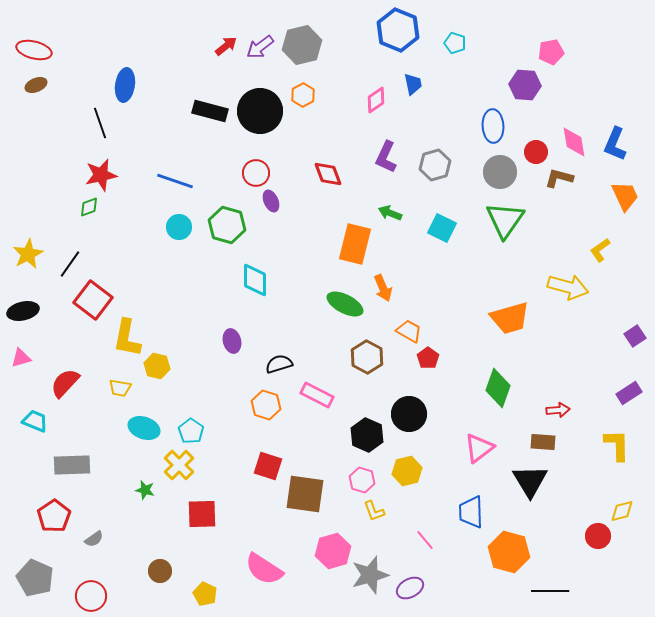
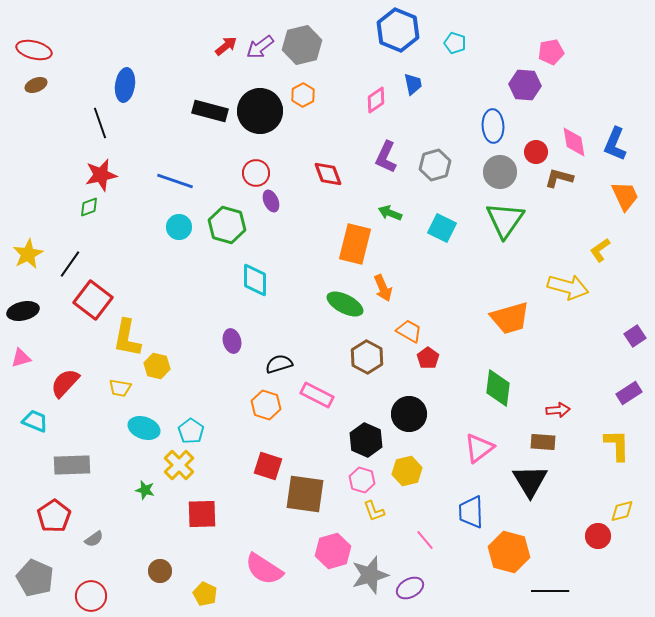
green diamond at (498, 388): rotated 12 degrees counterclockwise
black hexagon at (367, 435): moved 1 px left, 5 px down
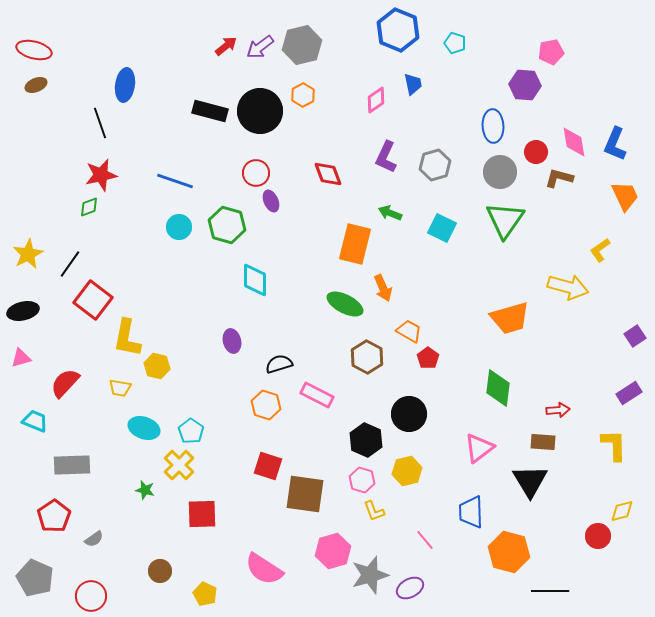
yellow L-shape at (617, 445): moved 3 px left
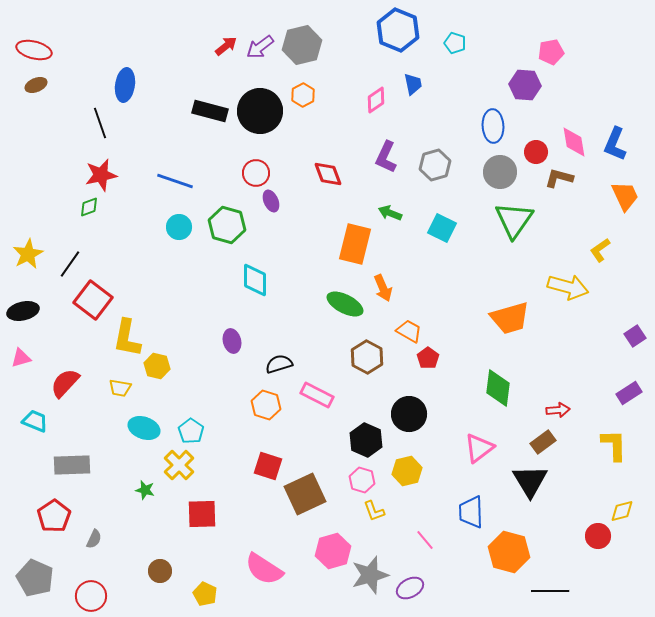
green triangle at (505, 220): moved 9 px right
brown rectangle at (543, 442): rotated 40 degrees counterclockwise
brown square at (305, 494): rotated 33 degrees counterclockwise
gray semicircle at (94, 539): rotated 30 degrees counterclockwise
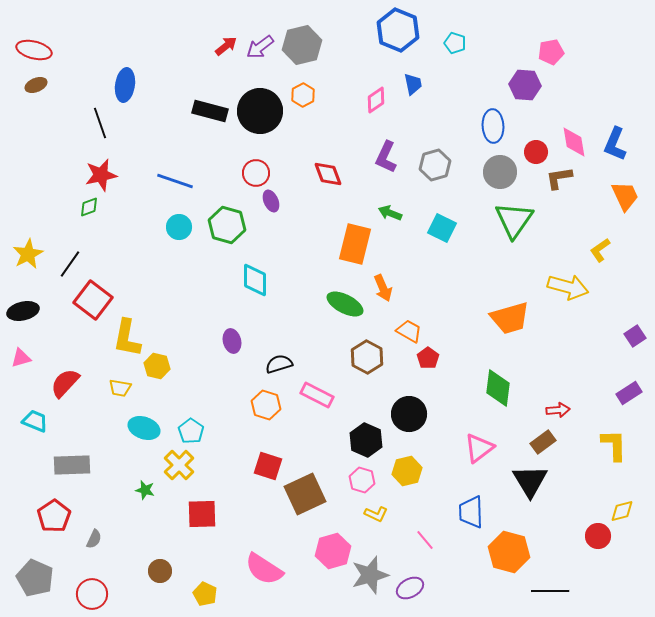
brown L-shape at (559, 178): rotated 24 degrees counterclockwise
yellow L-shape at (374, 511): moved 2 px right, 3 px down; rotated 45 degrees counterclockwise
red circle at (91, 596): moved 1 px right, 2 px up
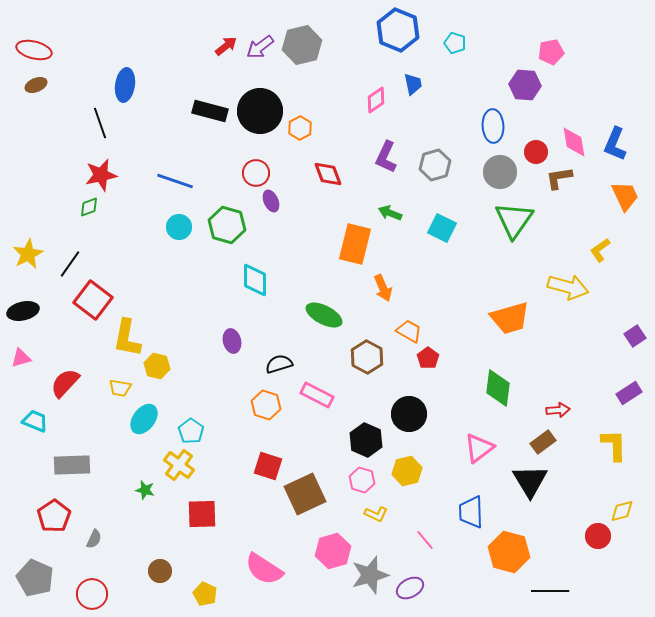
orange hexagon at (303, 95): moved 3 px left, 33 px down
green ellipse at (345, 304): moved 21 px left, 11 px down
cyan ellipse at (144, 428): moved 9 px up; rotated 72 degrees counterclockwise
yellow cross at (179, 465): rotated 8 degrees counterclockwise
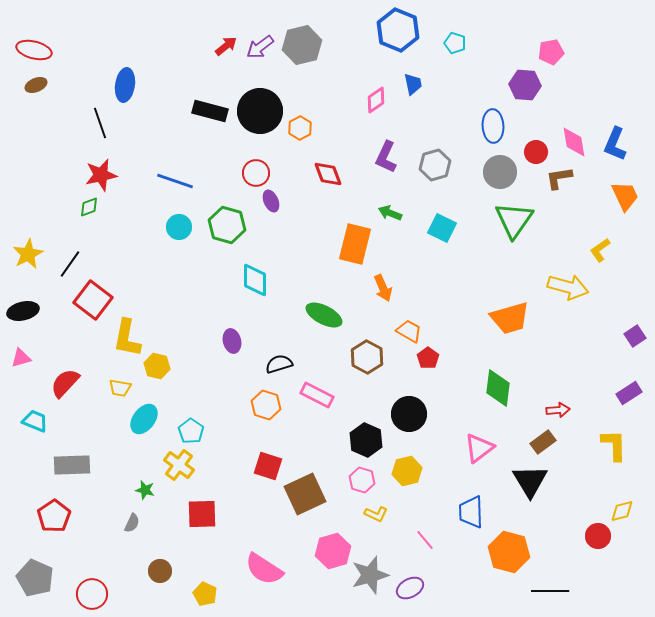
gray semicircle at (94, 539): moved 38 px right, 16 px up
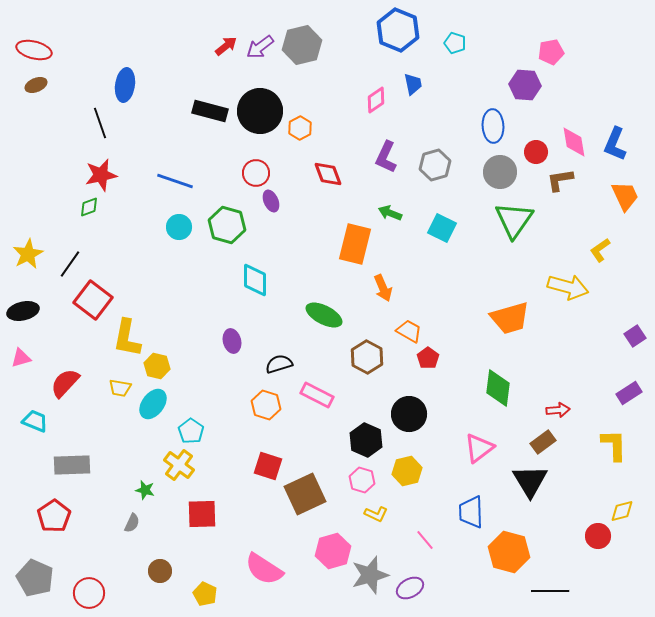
brown L-shape at (559, 178): moved 1 px right, 2 px down
cyan ellipse at (144, 419): moved 9 px right, 15 px up
red circle at (92, 594): moved 3 px left, 1 px up
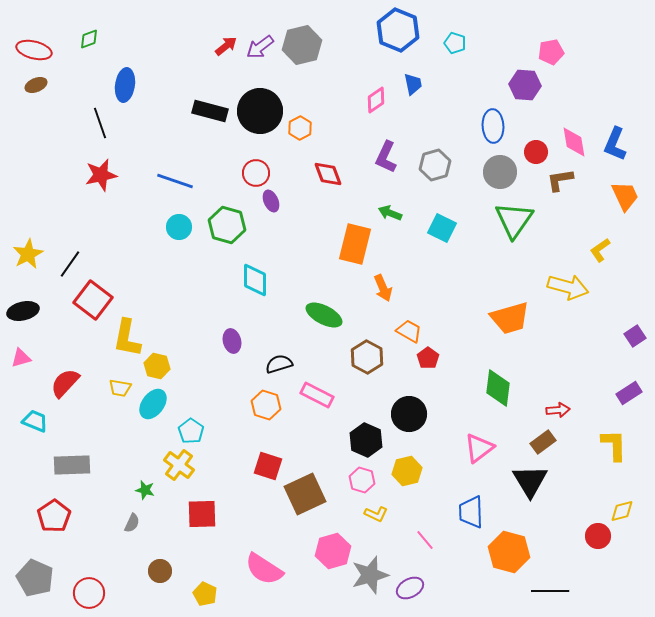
green diamond at (89, 207): moved 168 px up
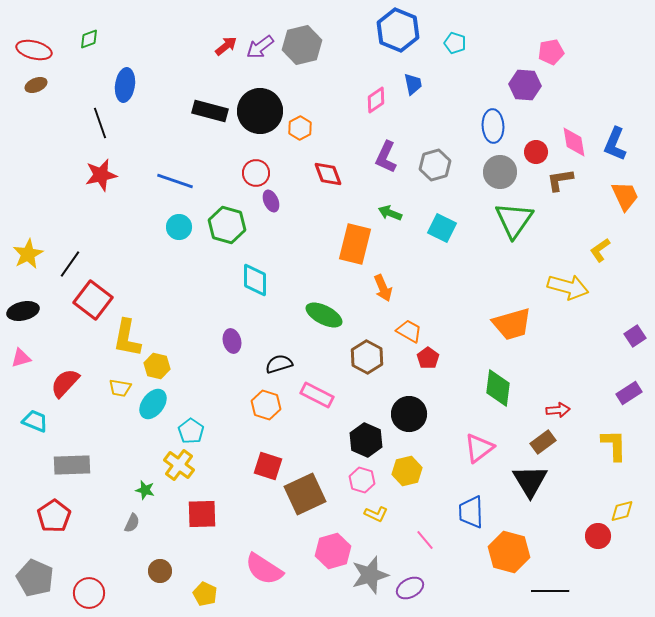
orange trapezoid at (510, 318): moved 2 px right, 6 px down
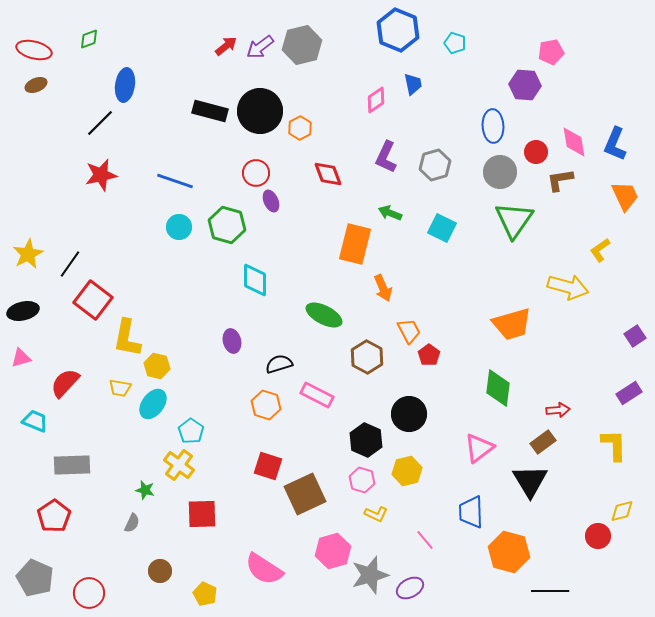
black line at (100, 123): rotated 64 degrees clockwise
orange trapezoid at (409, 331): rotated 32 degrees clockwise
red pentagon at (428, 358): moved 1 px right, 3 px up
